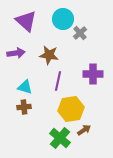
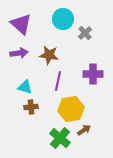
purple triangle: moved 5 px left, 3 px down
gray cross: moved 5 px right
purple arrow: moved 3 px right
brown cross: moved 7 px right
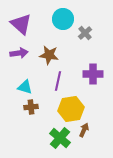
brown arrow: rotated 32 degrees counterclockwise
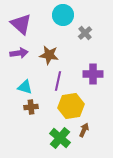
cyan circle: moved 4 px up
yellow hexagon: moved 3 px up
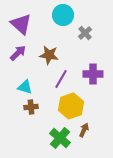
purple arrow: moved 1 px left; rotated 36 degrees counterclockwise
purple line: moved 3 px right, 2 px up; rotated 18 degrees clockwise
yellow hexagon: rotated 10 degrees counterclockwise
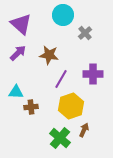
cyan triangle: moved 9 px left, 5 px down; rotated 14 degrees counterclockwise
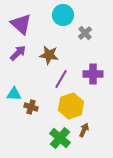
cyan triangle: moved 2 px left, 2 px down
brown cross: rotated 24 degrees clockwise
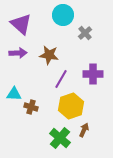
purple arrow: rotated 42 degrees clockwise
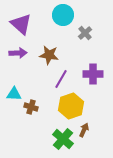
green cross: moved 3 px right, 1 px down
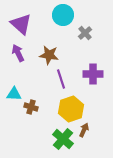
purple arrow: rotated 114 degrees counterclockwise
purple line: rotated 48 degrees counterclockwise
yellow hexagon: moved 3 px down
